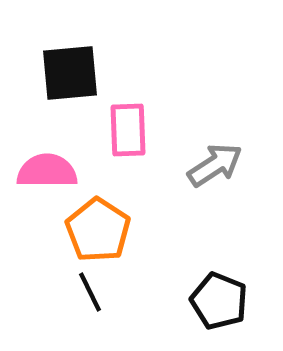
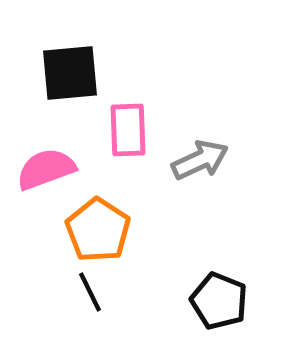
gray arrow: moved 15 px left, 5 px up; rotated 8 degrees clockwise
pink semicircle: moved 1 px left, 2 px up; rotated 20 degrees counterclockwise
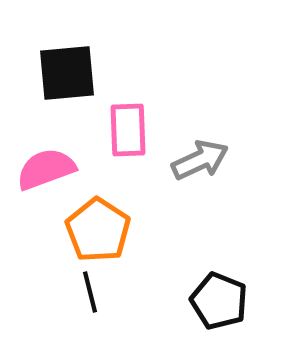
black square: moved 3 px left
black line: rotated 12 degrees clockwise
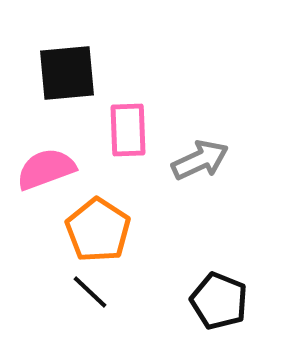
black line: rotated 33 degrees counterclockwise
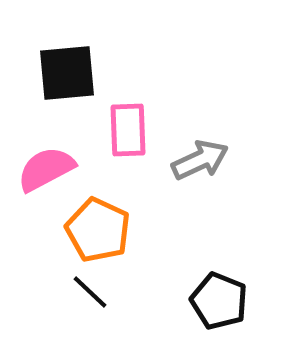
pink semicircle: rotated 8 degrees counterclockwise
orange pentagon: rotated 8 degrees counterclockwise
